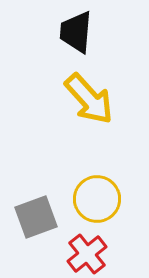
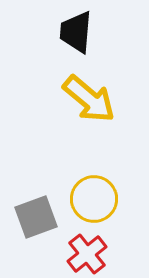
yellow arrow: rotated 8 degrees counterclockwise
yellow circle: moved 3 px left
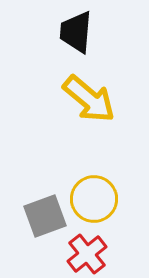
gray square: moved 9 px right, 1 px up
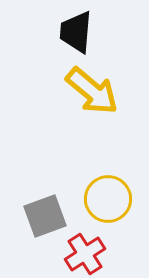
yellow arrow: moved 3 px right, 8 px up
yellow circle: moved 14 px right
red cross: moved 2 px left; rotated 6 degrees clockwise
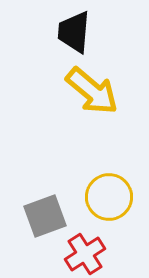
black trapezoid: moved 2 px left
yellow circle: moved 1 px right, 2 px up
